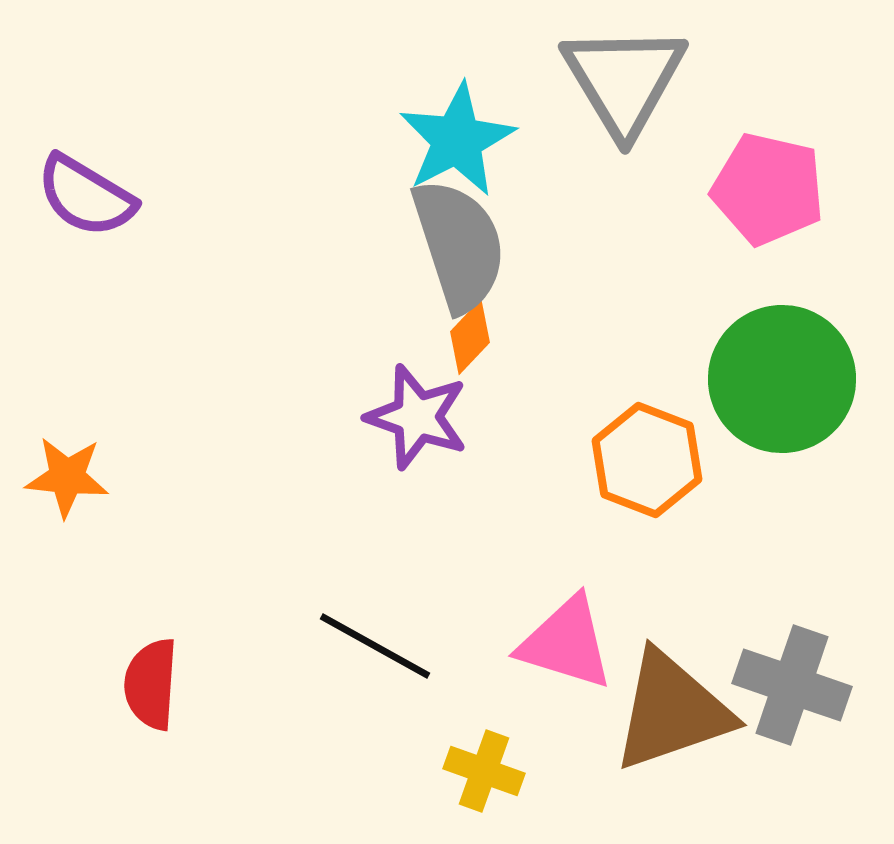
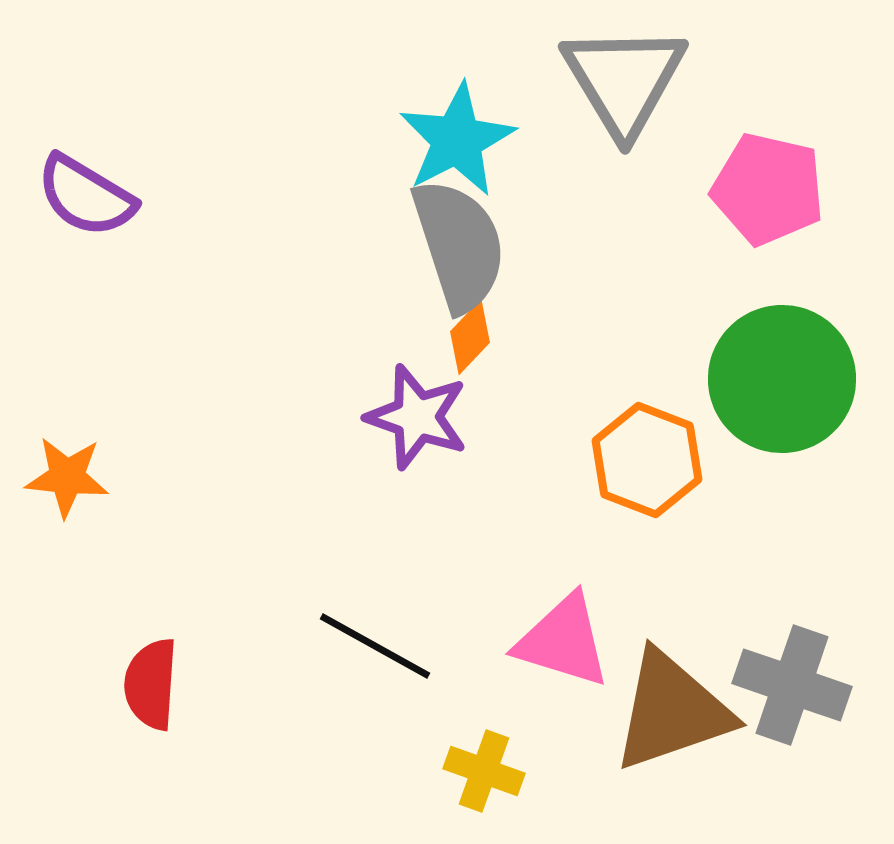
pink triangle: moved 3 px left, 2 px up
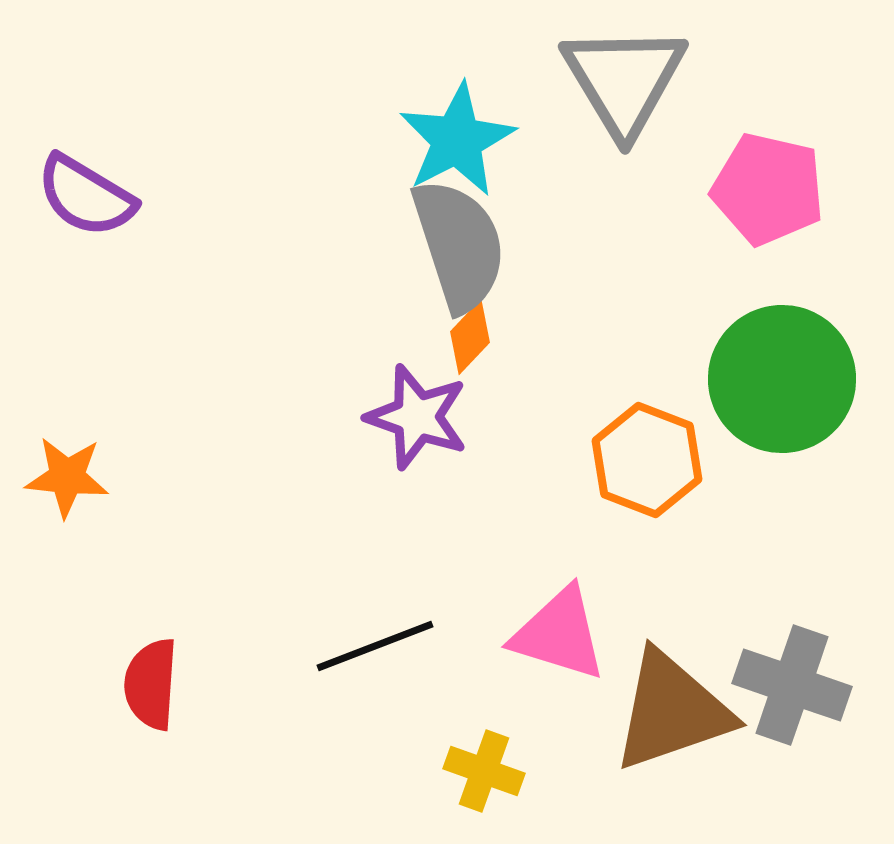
pink triangle: moved 4 px left, 7 px up
black line: rotated 50 degrees counterclockwise
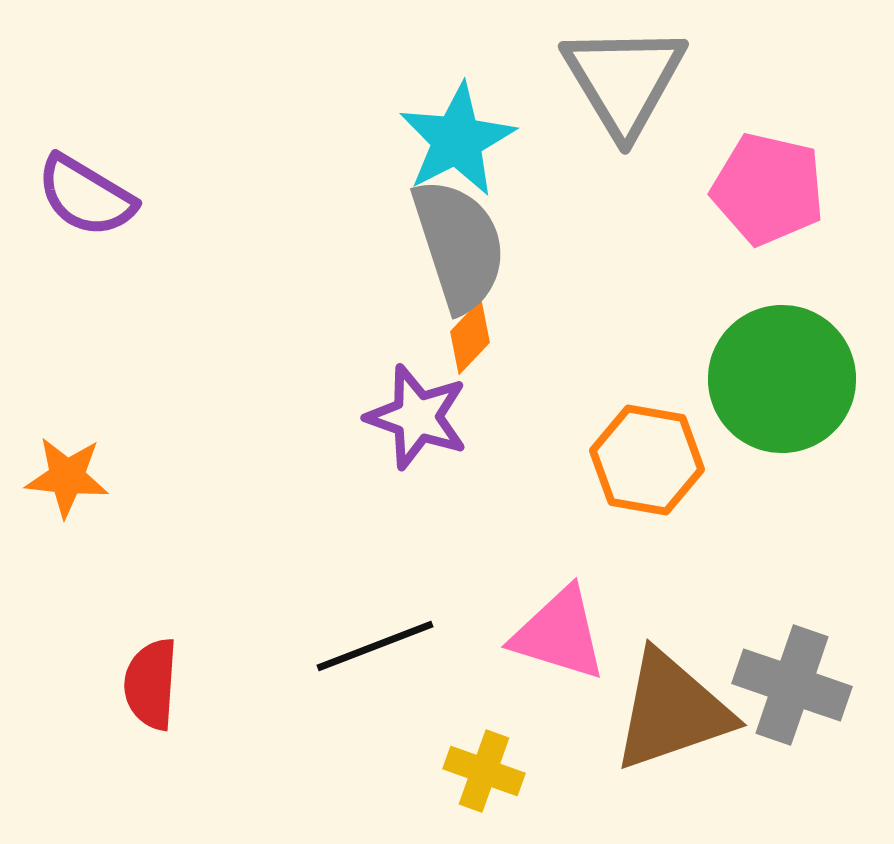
orange hexagon: rotated 11 degrees counterclockwise
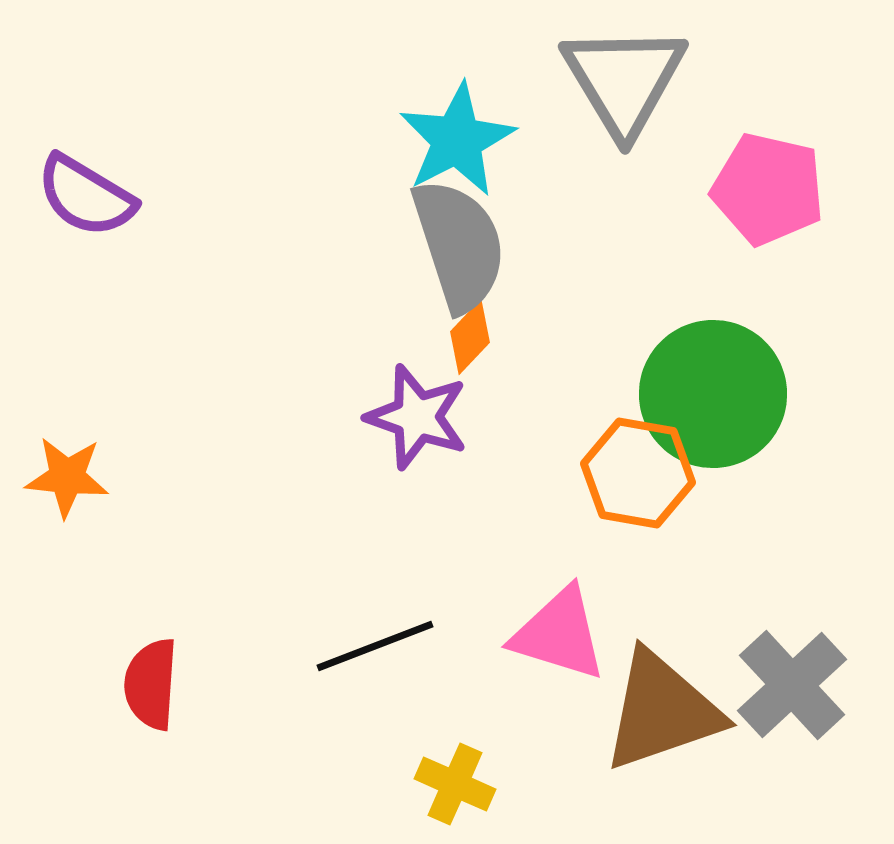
green circle: moved 69 px left, 15 px down
orange hexagon: moved 9 px left, 13 px down
gray cross: rotated 28 degrees clockwise
brown triangle: moved 10 px left
yellow cross: moved 29 px left, 13 px down; rotated 4 degrees clockwise
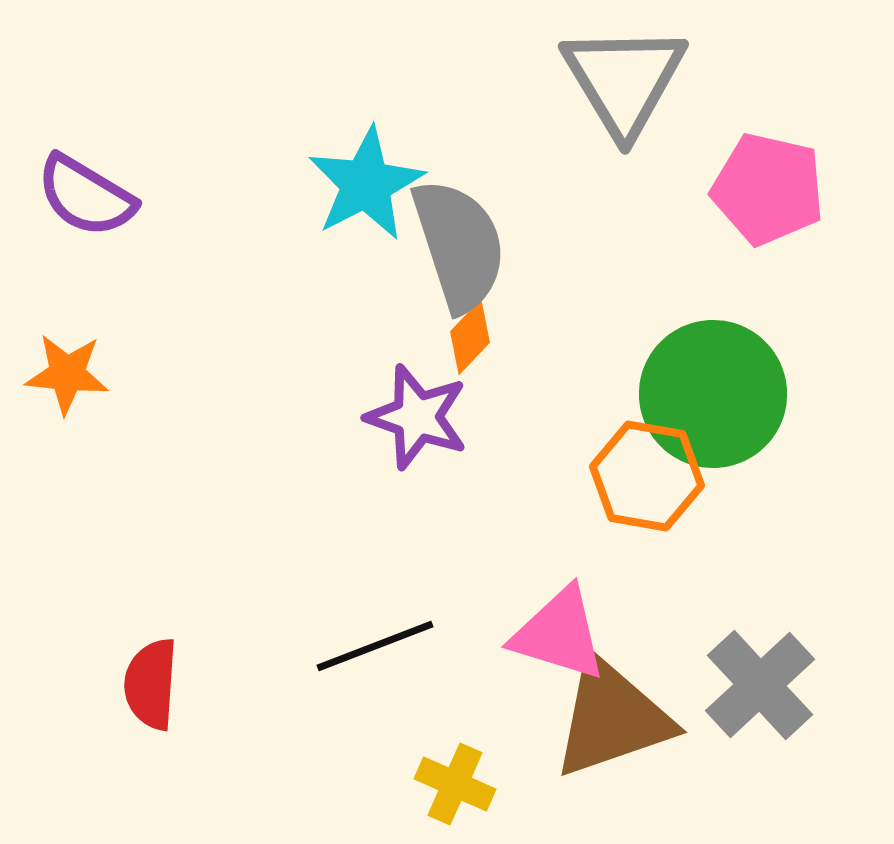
cyan star: moved 91 px left, 44 px down
orange hexagon: moved 9 px right, 3 px down
orange star: moved 103 px up
gray cross: moved 32 px left
brown triangle: moved 50 px left, 7 px down
